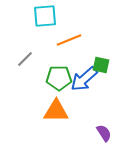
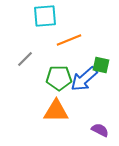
purple semicircle: moved 4 px left, 3 px up; rotated 30 degrees counterclockwise
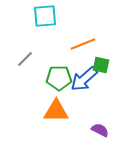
orange line: moved 14 px right, 4 px down
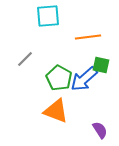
cyan square: moved 3 px right
orange line: moved 5 px right, 7 px up; rotated 15 degrees clockwise
green pentagon: rotated 30 degrees clockwise
orange triangle: rotated 20 degrees clockwise
purple semicircle: rotated 30 degrees clockwise
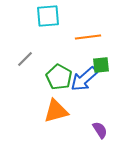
green square: rotated 18 degrees counterclockwise
green pentagon: moved 1 px up
orange triangle: rotated 36 degrees counterclockwise
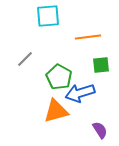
blue arrow: moved 4 px left, 14 px down; rotated 24 degrees clockwise
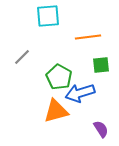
gray line: moved 3 px left, 2 px up
purple semicircle: moved 1 px right, 1 px up
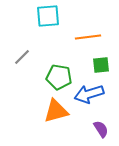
green pentagon: rotated 20 degrees counterclockwise
blue arrow: moved 9 px right, 1 px down
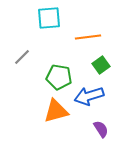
cyan square: moved 1 px right, 2 px down
green square: rotated 30 degrees counterclockwise
blue arrow: moved 2 px down
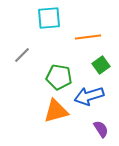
gray line: moved 2 px up
